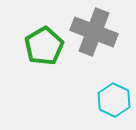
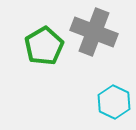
cyan hexagon: moved 2 px down
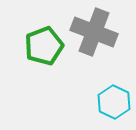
green pentagon: rotated 9 degrees clockwise
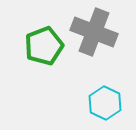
cyan hexagon: moved 9 px left, 1 px down
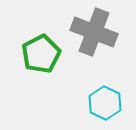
green pentagon: moved 3 px left, 8 px down; rotated 6 degrees counterclockwise
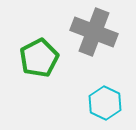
green pentagon: moved 2 px left, 4 px down
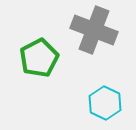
gray cross: moved 2 px up
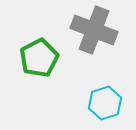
cyan hexagon: rotated 16 degrees clockwise
